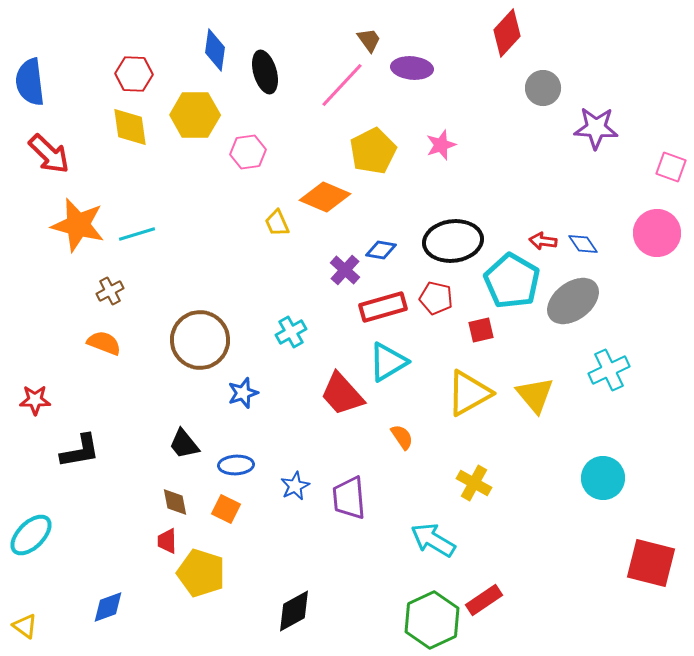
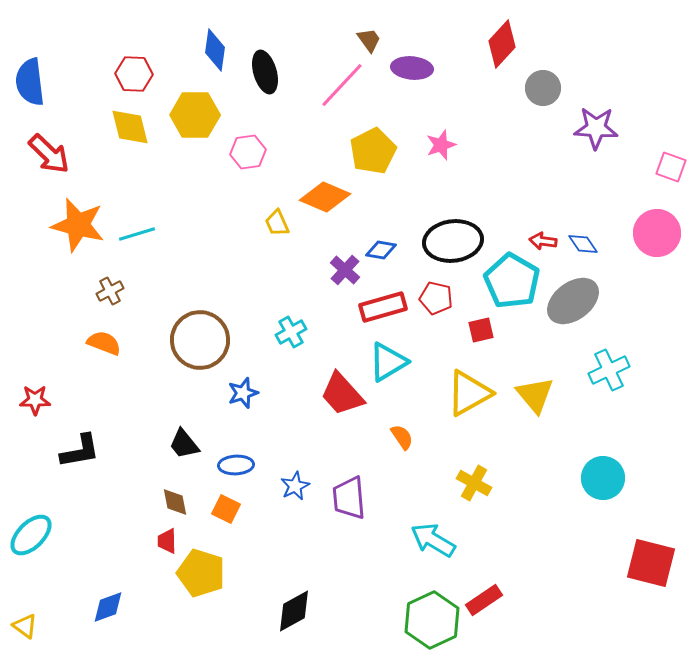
red diamond at (507, 33): moved 5 px left, 11 px down
yellow diamond at (130, 127): rotated 6 degrees counterclockwise
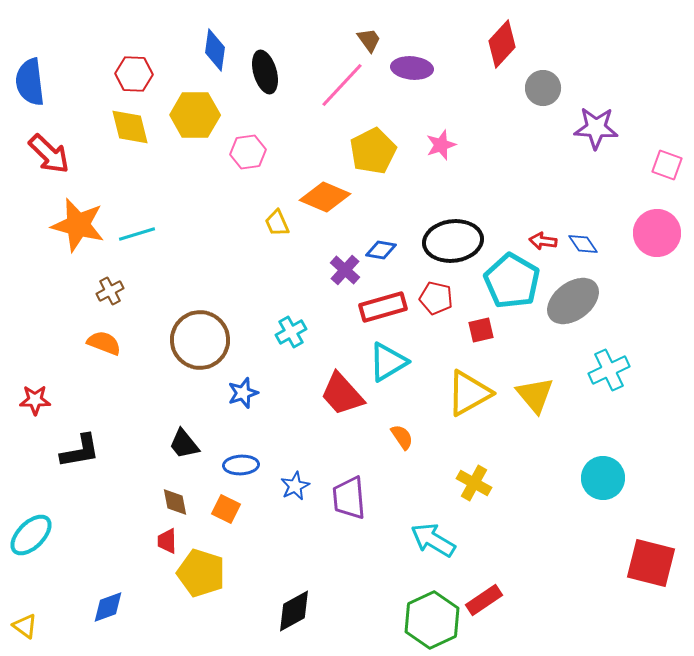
pink square at (671, 167): moved 4 px left, 2 px up
blue ellipse at (236, 465): moved 5 px right
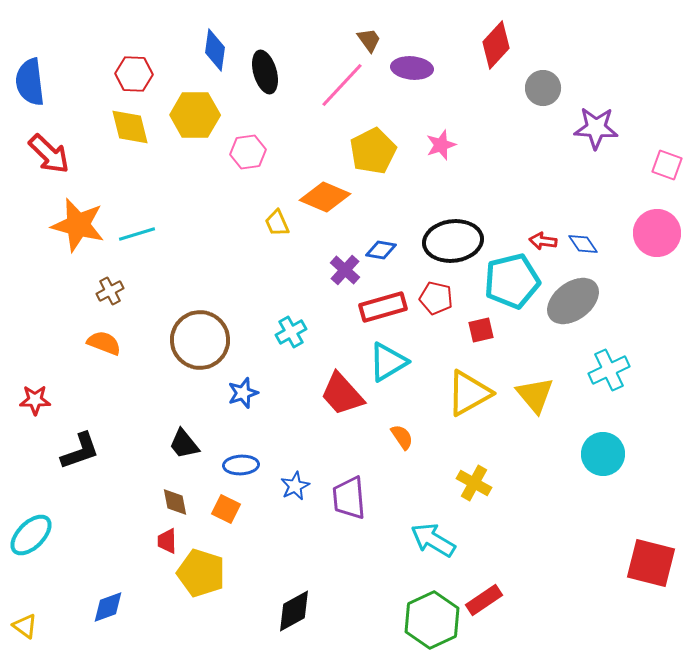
red diamond at (502, 44): moved 6 px left, 1 px down
cyan pentagon at (512, 281): rotated 28 degrees clockwise
black L-shape at (80, 451): rotated 9 degrees counterclockwise
cyan circle at (603, 478): moved 24 px up
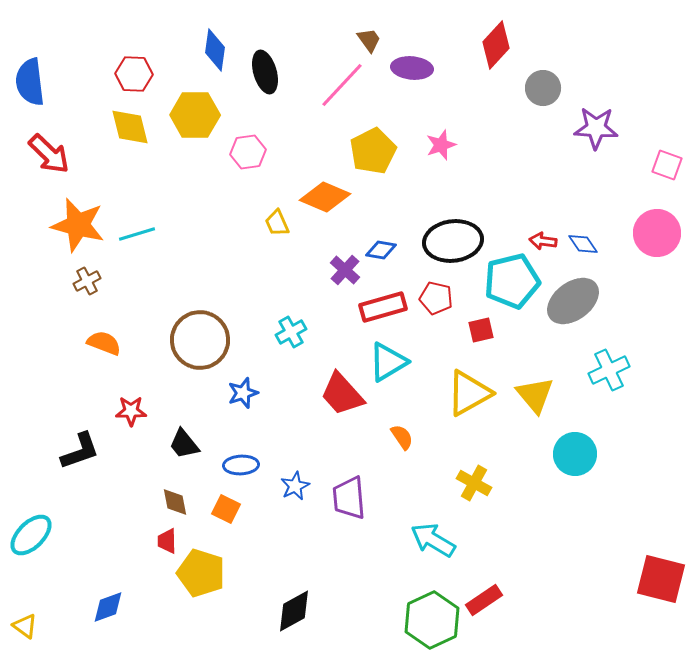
brown cross at (110, 291): moved 23 px left, 10 px up
red star at (35, 400): moved 96 px right, 11 px down
cyan circle at (603, 454): moved 28 px left
red square at (651, 563): moved 10 px right, 16 px down
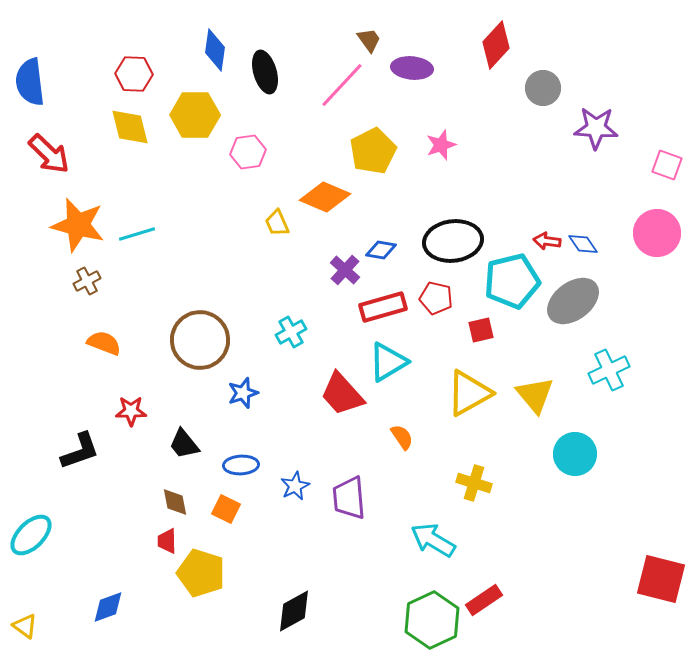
red arrow at (543, 241): moved 4 px right
yellow cross at (474, 483): rotated 12 degrees counterclockwise
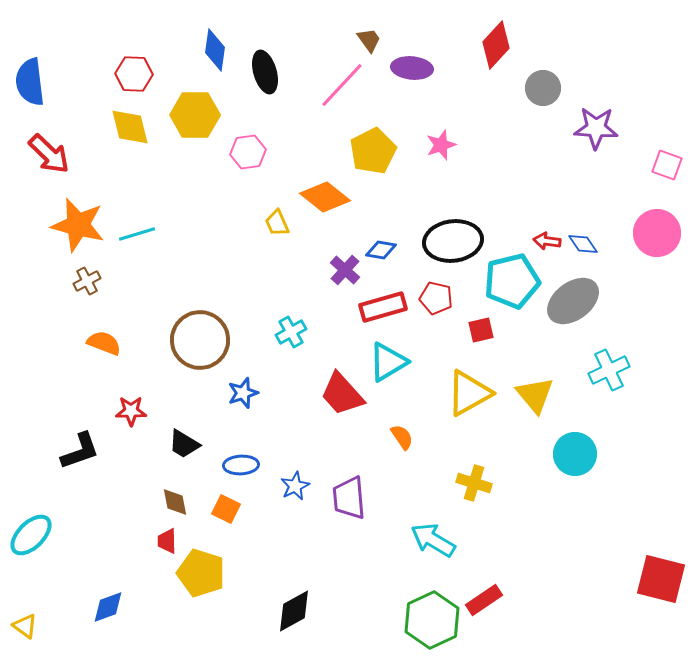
orange diamond at (325, 197): rotated 15 degrees clockwise
black trapezoid at (184, 444): rotated 20 degrees counterclockwise
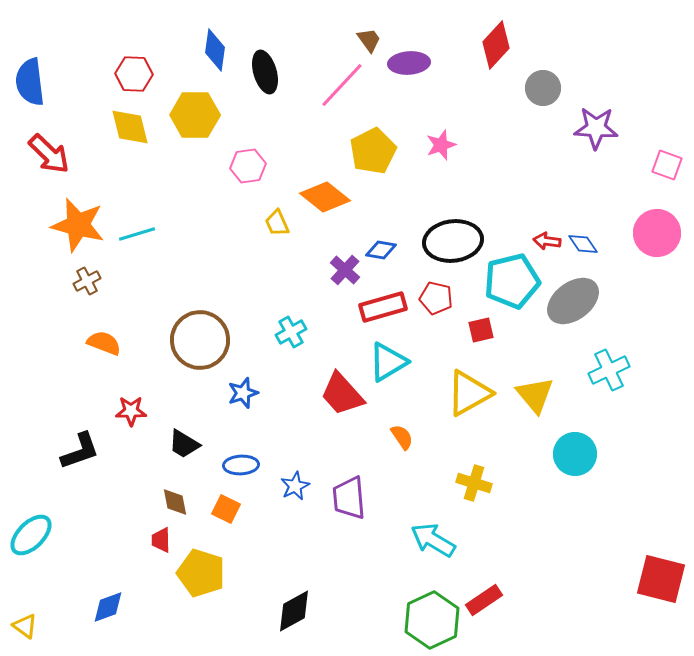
purple ellipse at (412, 68): moved 3 px left, 5 px up; rotated 9 degrees counterclockwise
pink hexagon at (248, 152): moved 14 px down
red trapezoid at (167, 541): moved 6 px left, 1 px up
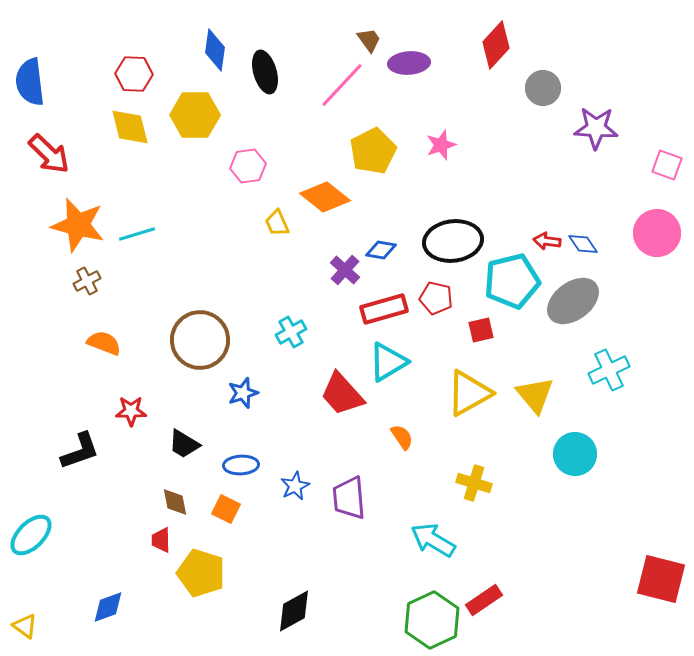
red rectangle at (383, 307): moved 1 px right, 2 px down
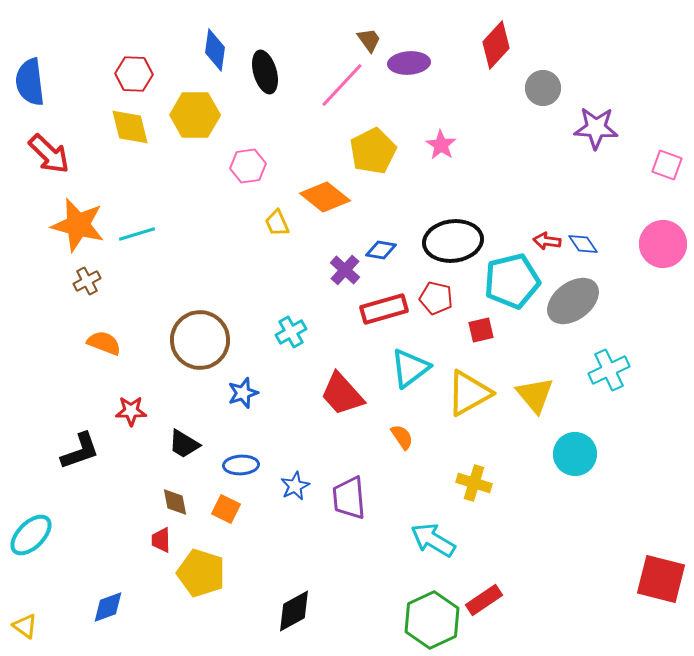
pink star at (441, 145): rotated 20 degrees counterclockwise
pink circle at (657, 233): moved 6 px right, 11 px down
cyan triangle at (388, 362): moved 22 px right, 6 px down; rotated 6 degrees counterclockwise
